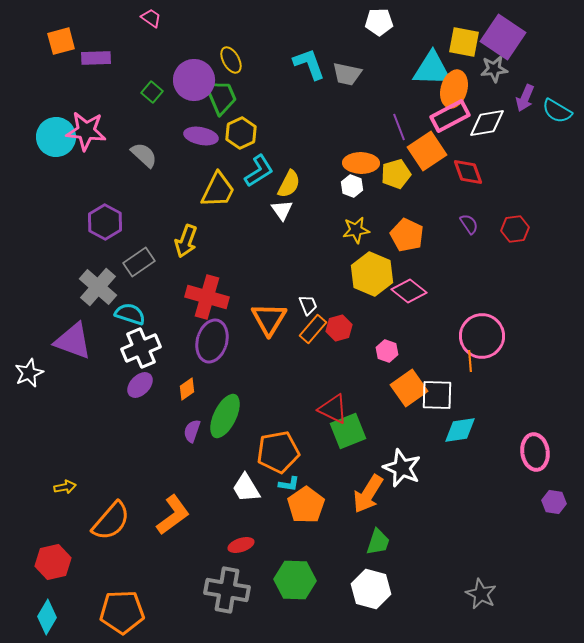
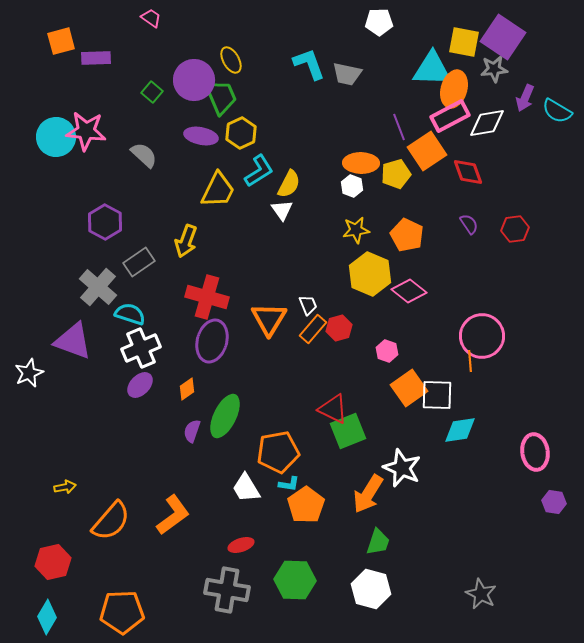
yellow hexagon at (372, 274): moved 2 px left
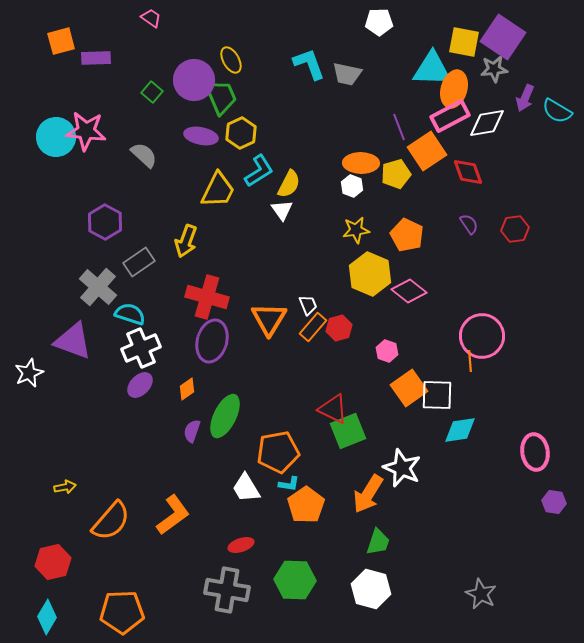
orange rectangle at (313, 329): moved 2 px up
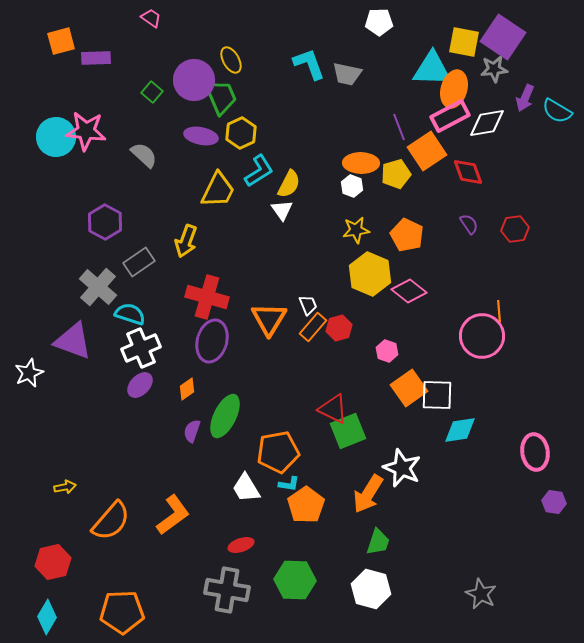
orange line at (470, 361): moved 29 px right, 50 px up
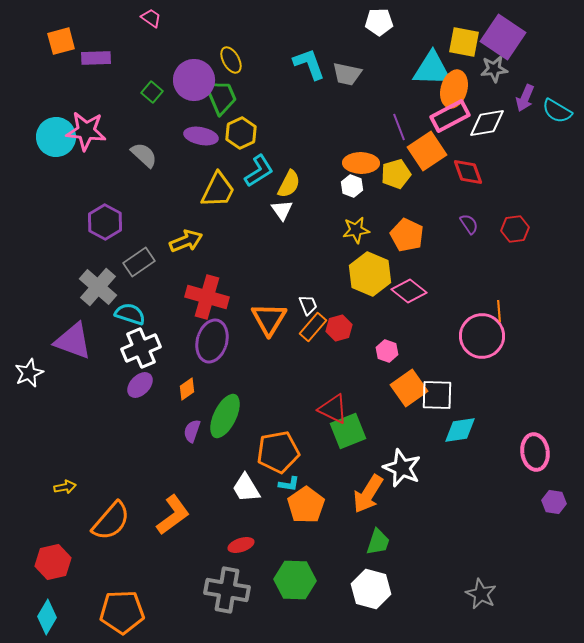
yellow arrow at (186, 241): rotated 132 degrees counterclockwise
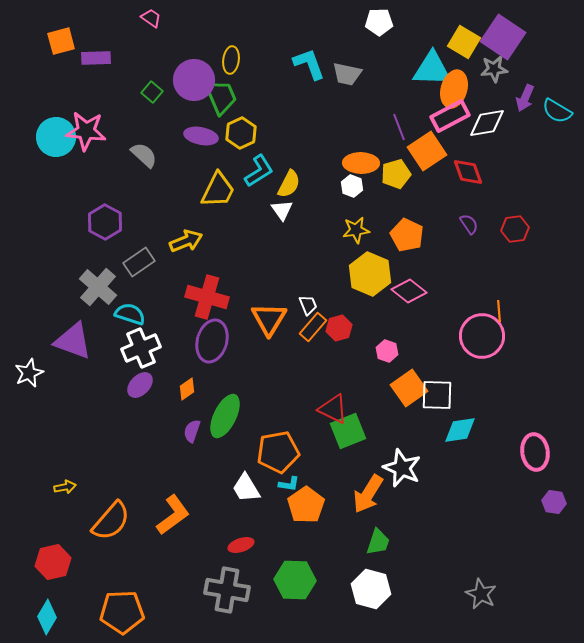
yellow square at (464, 42): rotated 20 degrees clockwise
yellow ellipse at (231, 60): rotated 36 degrees clockwise
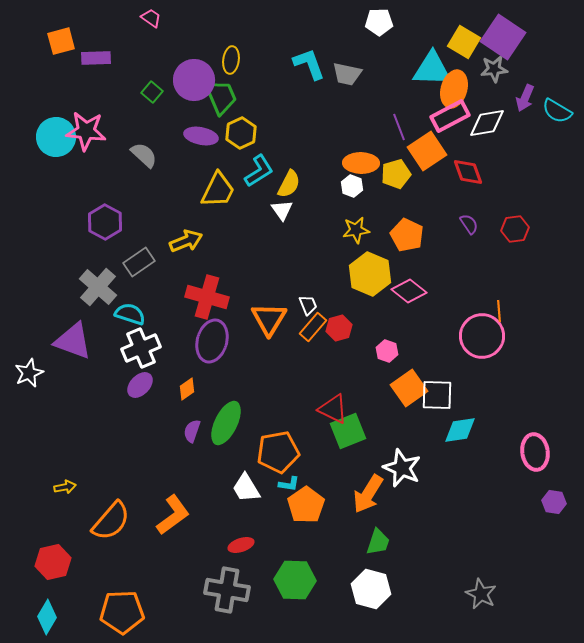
green ellipse at (225, 416): moved 1 px right, 7 px down
